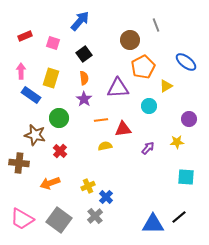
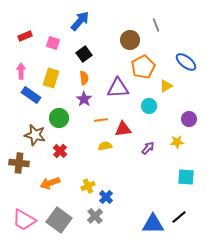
pink trapezoid: moved 2 px right, 1 px down
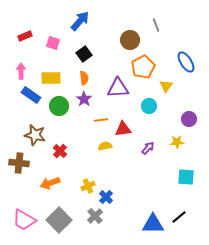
blue ellipse: rotated 20 degrees clockwise
yellow rectangle: rotated 72 degrees clockwise
yellow triangle: rotated 24 degrees counterclockwise
green circle: moved 12 px up
gray square: rotated 10 degrees clockwise
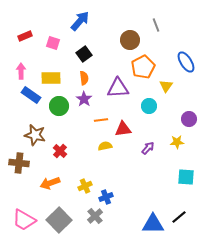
yellow cross: moved 3 px left
blue cross: rotated 24 degrees clockwise
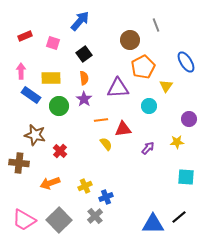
yellow semicircle: moved 1 px right, 2 px up; rotated 64 degrees clockwise
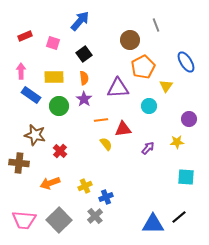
yellow rectangle: moved 3 px right, 1 px up
pink trapezoid: rotated 25 degrees counterclockwise
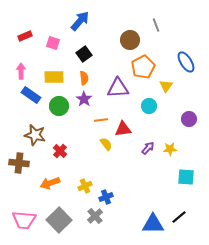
yellow star: moved 7 px left, 7 px down
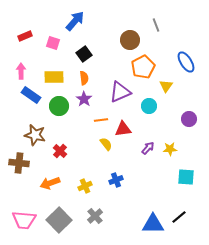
blue arrow: moved 5 px left
purple triangle: moved 2 px right, 4 px down; rotated 20 degrees counterclockwise
blue cross: moved 10 px right, 17 px up
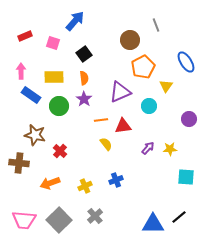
red triangle: moved 3 px up
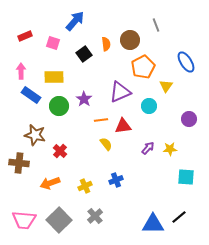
orange semicircle: moved 22 px right, 34 px up
